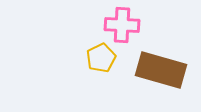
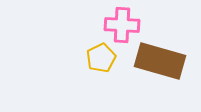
brown rectangle: moved 1 px left, 9 px up
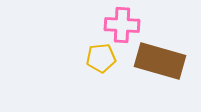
yellow pentagon: rotated 20 degrees clockwise
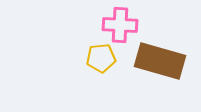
pink cross: moved 2 px left
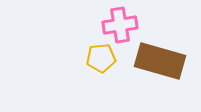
pink cross: rotated 12 degrees counterclockwise
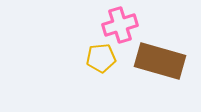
pink cross: rotated 8 degrees counterclockwise
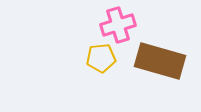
pink cross: moved 2 px left
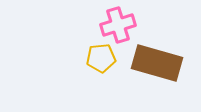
brown rectangle: moved 3 px left, 2 px down
